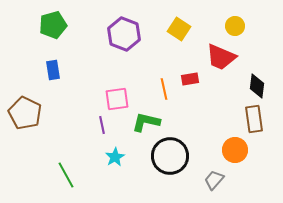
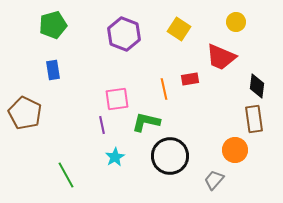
yellow circle: moved 1 px right, 4 px up
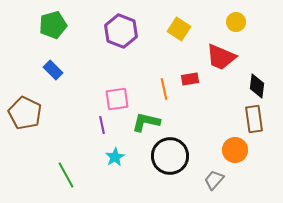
purple hexagon: moved 3 px left, 3 px up
blue rectangle: rotated 36 degrees counterclockwise
